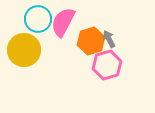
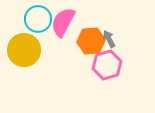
orange hexagon: rotated 12 degrees clockwise
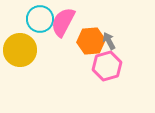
cyan circle: moved 2 px right
gray arrow: moved 2 px down
yellow circle: moved 4 px left
pink hexagon: moved 1 px down
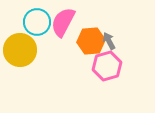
cyan circle: moved 3 px left, 3 px down
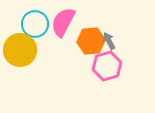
cyan circle: moved 2 px left, 2 px down
